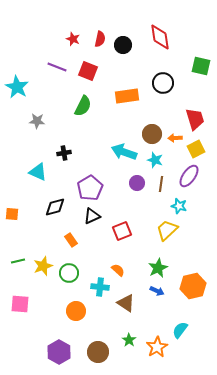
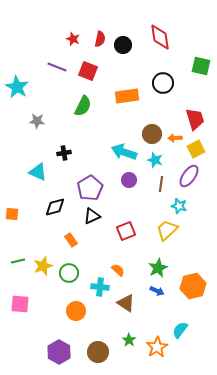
purple circle at (137, 183): moved 8 px left, 3 px up
red square at (122, 231): moved 4 px right
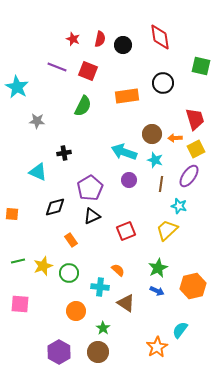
green star at (129, 340): moved 26 px left, 12 px up
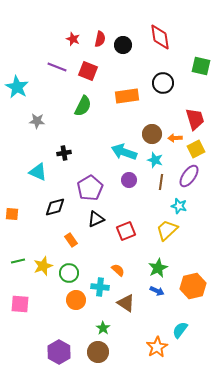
brown line at (161, 184): moved 2 px up
black triangle at (92, 216): moved 4 px right, 3 px down
orange circle at (76, 311): moved 11 px up
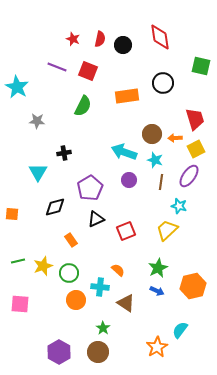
cyan triangle at (38, 172): rotated 36 degrees clockwise
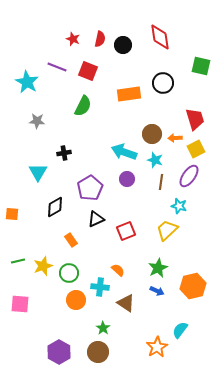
cyan star at (17, 87): moved 10 px right, 5 px up
orange rectangle at (127, 96): moved 2 px right, 2 px up
purple circle at (129, 180): moved 2 px left, 1 px up
black diamond at (55, 207): rotated 15 degrees counterclockwise
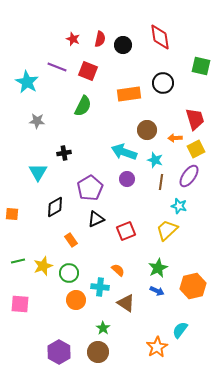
brown circle at (152, 134): moved 5 px left, 4 px up
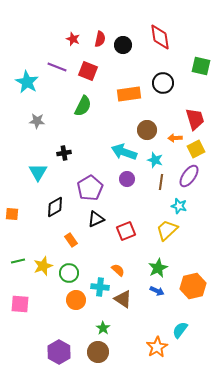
brown triangle at (126, 303): moved 3 px left, 4 px up
